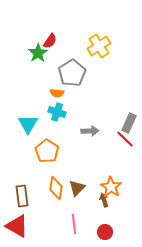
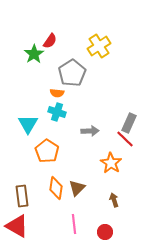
green star: moved 4 px left, 1 px down
orange star: moved 24 px up
brown arrow: moved 10 px right
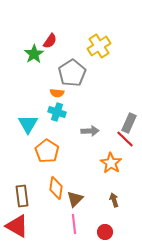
brown triangle: moved 2 px left, 11 px down
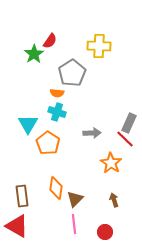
yellow cross: rotated 35 degrees clockwise
gray arrow: moved 2 px right, 2 px down
orange pentagon: moved 1 px right, 8 px up
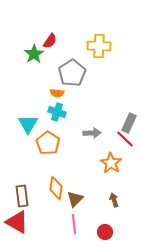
red triangle: moved 4 px up
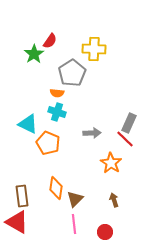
yellow cross: moved 5 px left, 3 px down
cyan triangle: rotated 35 degrees counterclockwise
orange pentagon: rotated 10 degrees counterclockwise
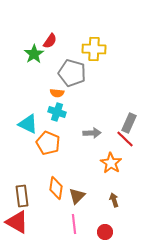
gray pentagon: rotated 24 degrees counterclockwise
brown triangle: moved 2 px right, 3 px up
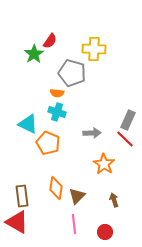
gray rectangle: moved 1 px left, 3 px up
orange star: moved 7 px left, 1 px down
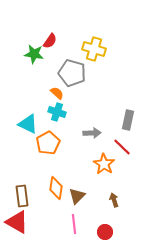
yellow cross: rotated 15 degrees clockwise
green star: rotated 30 degrees counterclockwise
orange semicircle: rotated 144 degrees counterclockwise
gray rectangle: rotated 12 degrees counterclockwise
red line: moved 3 px left, 8 px down
orange pentagon: rotated 20 degrees clockwise
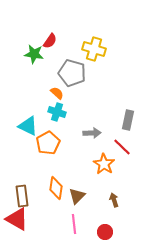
cyan triangle: moved 2 px down
red triangle: moved 3 px up
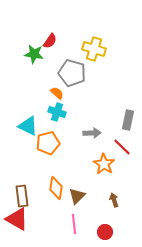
orange pentagon: rotated 15 degrees clockwise
